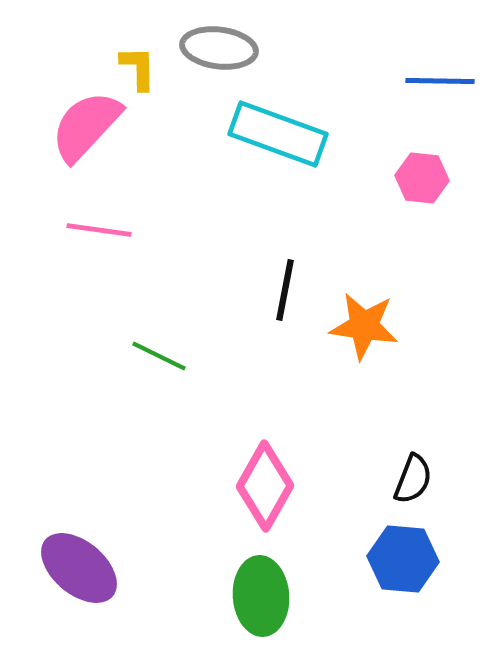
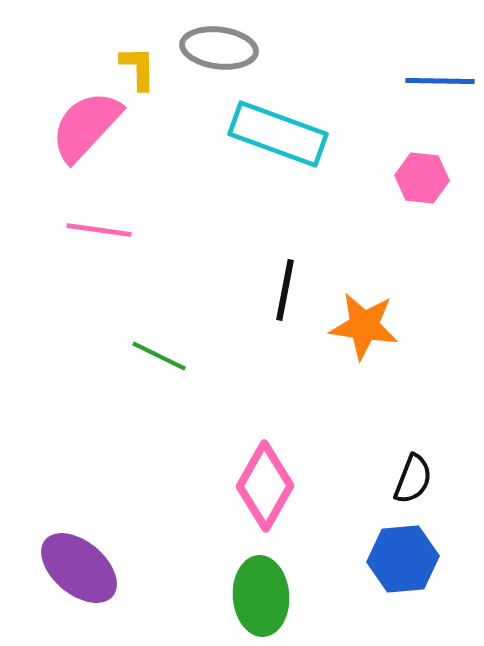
blue hexagon: rotated 10 degrees counterclockwise
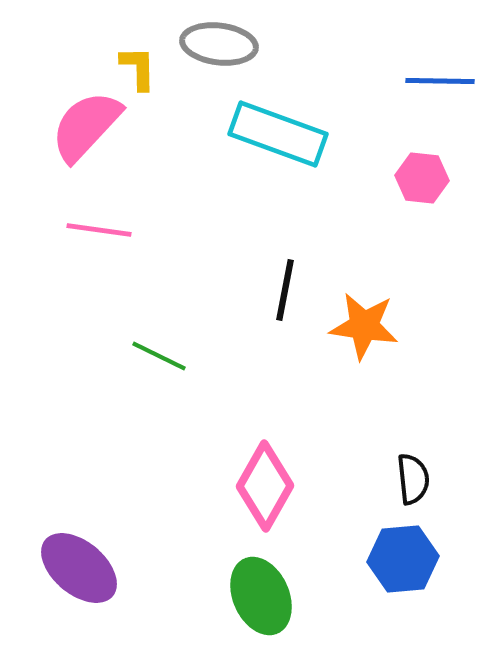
gray ellipse: moved 4 px up
black semicircle: rotated 27 degrees counterclockwise
green ellipse: rotated 20 degrees counterclockwise
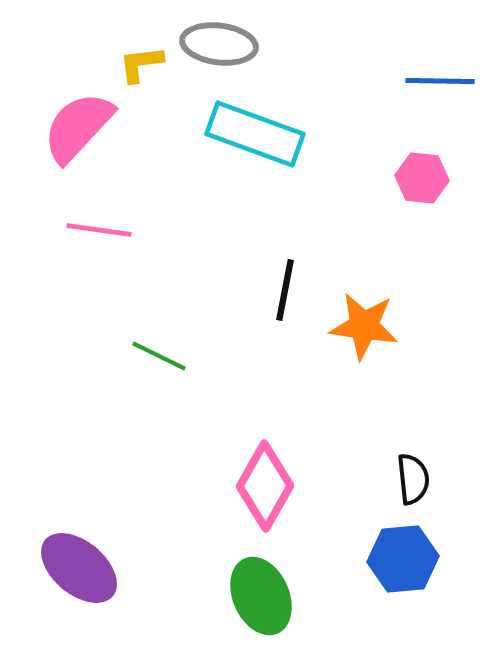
yellow L-shape: moved 3 px right, 4 px up; rotated 96 degrees counterclockwise
pink semicircle: moved 8 px left, 1 px down
cyan rectangle: moved 23 px left
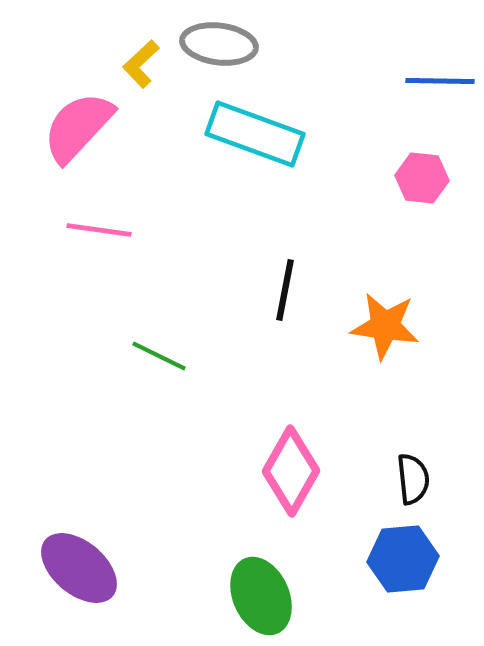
yellow L-shape: rotated 36 degrees counterclockwise
orange star: moved 21 px right
pink diamond: moved 26 px right, 15 px up
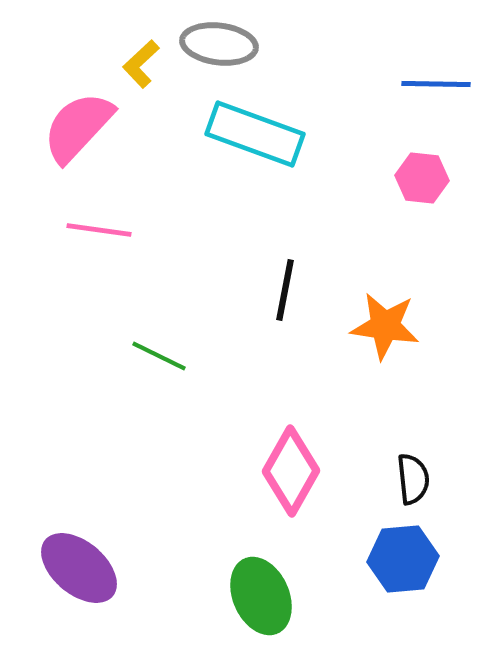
blue line: moved 4 px left, 3 px down
